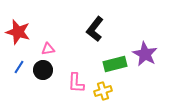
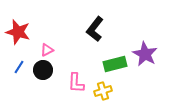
pink triangle: moved 1 px left, 1 px down; rotated 16 degrees counterclockwise
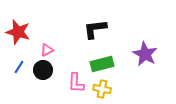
black L-shape: rotated 45 degrees clockwise
green rectangle: moved 13 px left
yellow cross: moved 1 px left, 2 px up; rotated 30 degrees clockwise
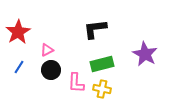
red star: rotated 25 degrees clockwise
black circle: moved 8 px right
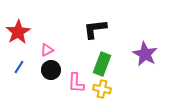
green rectangle: rotated 55 degrees counterclockwise
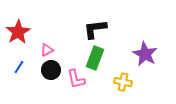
green rectangle: moved 7 px left, 6 px up
pink L-shape: moved 4 px up; rotated 15 degrees counterclockwise
yellow cross: moved 21 px right, 7 px up
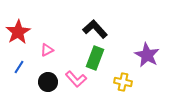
black L-shape: rotated 55 degrees clockwise
purple star: moved 2 px right, 1 px down
black circle: moved 3 px left, 12 px down
pink L-shape: rotated 30 degrees counterclockwise
